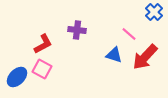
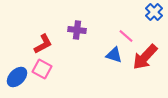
pink line: moved 3 px left, 2 px down
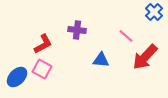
blue triangle: moved 13 px left, 5 px down; rotated 12 degrees counterclockwise
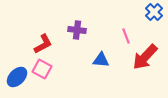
pink line: rotated 28 degrees clockwise
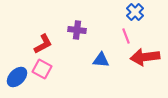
blue cross: moved 19 px left
red arrow: rotated 40 degrees clockwise
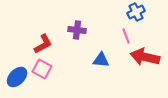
blue cross: moved 1 px right; rotated 18 degrees clockwise
red arrow: rotated 20 degrees clockwise
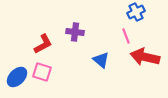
purple cross: moved 2 px left, 2 px down
blue triangle: rotated 36 degrees clockwise
pink square: moved 3 px down; rotated 12 degrees counterclockwise
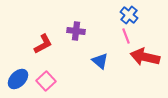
blue cross: moved 7 px left, 3 px down; rotated 24 degrees counterclockwise
purple cross: moved 1 px right, 1 px up
blue triangle: moved 1 px left, 1 px down
pink square: moved 4 px right, 9 px down; rotated 30 degrees clockwise
blue ellipse: moved 1 px right, 2 px down
